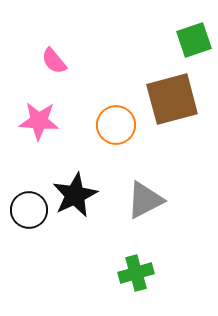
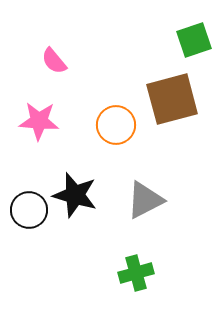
black star: rotated 30 degrees counterclockwise
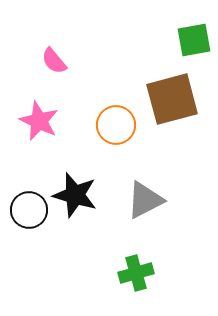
green square: rotated 9 degrees clockwise
pink star: rotated 21 degrees clockwise
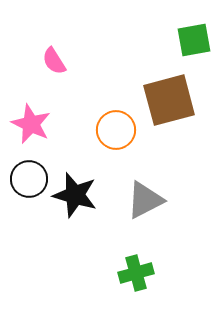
pink semicircle: rotated 8 degrees clockwise
brown square: moved 3 px left, 1 px down
pink star: moved 8 px left, 3 px down
orange circle: moved 5 px down
black circle: moved 31 px up
